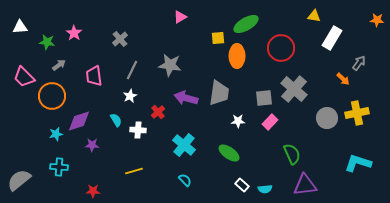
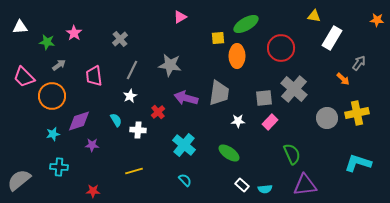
cyan star at (56, 134): moved 3 px left
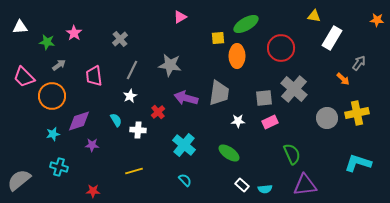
pink rectangle at (270, 122): rotated 21 degrees clockwise
cyan cross at (59, 167): rotated 12 degrees clockwise
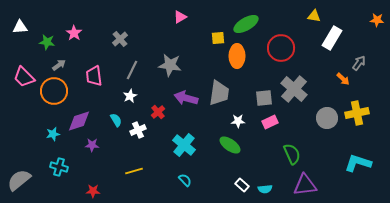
orange circle at (52, 96): moved 2 px right, 5 px up
white cross at (138, 130): rotated 28 degrees counterclockwise
green ellipse at (229, 153): moved 1 px right, 8 px up
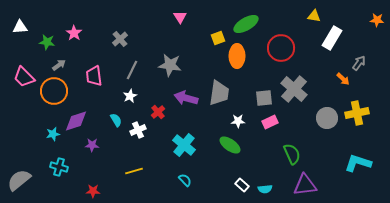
pink triangle at (180, 17): rotated 32 degrees counterclockwise
yellow square at (218, 38): rotated 16 degrees counterclockwise
purple diamond at (79, 121): moved 3 px left
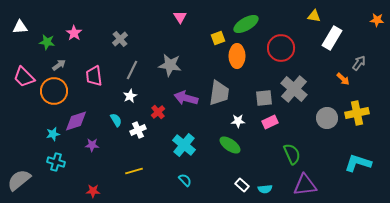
cyan cross at (59, 167): moved 3 px left, 5 px up
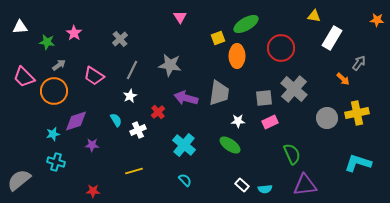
pink trapezoid at (94, 76): rotated 50 degrees counterclockwise
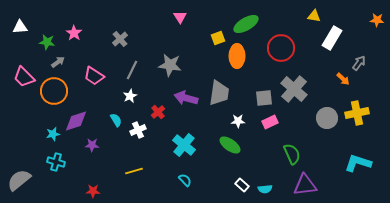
gray arrow at (59, 65): moved 1 px left, 3 px up
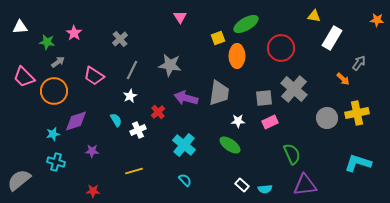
purple star at (92, 145): moved 6 px down
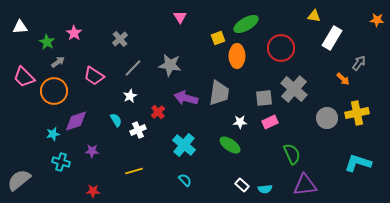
green star at (47, 42): rotated 21 degrees clockwise
gray line at (132, 70): moved 1 px right, 2 px up; rotated 18 degrees clockwise
white star at (238, 121): moved 2 px right, 1 px down
cyan cross at (56, 162): moved 5 px right
